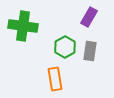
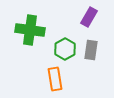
green cross: moved 7 px right, 4 px down
green hexagon: moved 2 px down
gray rectangle: moved 1 px right, 1 px up
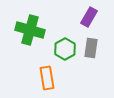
green cross: rotated 8 degrees clockwise
gray rectangle: moved 2 px up
orange rectangle: moved 8 px left, 1 px up
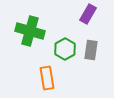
purple rectangle: moved 1 px left, 3 px up
green cross: moved 1 px down
gray rectangle: moved 2 px down
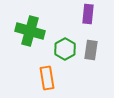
purple rectangle: rotated 24 degrees counterclockwise
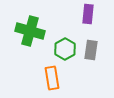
orange rectangle: moved 5 px right
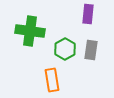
green cross: rotated 8 degrees counterclockwise
orange rectangle: moved 2 px down
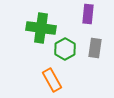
green cross: moved 11 px right, 3 px up
gray rectangle: moved 4 px right, 2 px up
orange rectangle: rotated 20 degrees counterclockwise
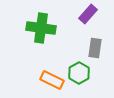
purple rectangle: rotated 36 degrees clockwise
green hexagon: moved 14 px right, 24 px down
orange rectangle: rotated 35 degrees counterclockwise
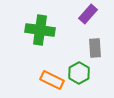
green cross: moved 1 px left, 2 px down
gray rectangle: rotated 12 degrees counterclockwise
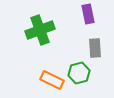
purple rectangle: rotated 54 degrees counterclockwise
green cross: rotated 28 degrees counterclockwise
green hexagon: rotated 15 degrees clockwise
